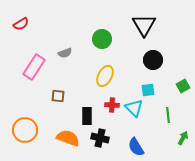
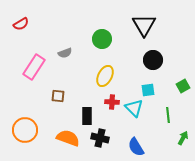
red cross: moved 3 px up
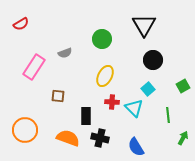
cyan square: moved 1 px up; rotated 32 degrees counterclockwise
black rectangle: moved 1 px left
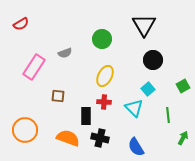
red cross: moved 8 px left
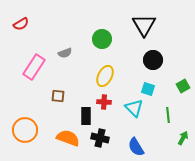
cyan square: rotated 32 degrees counterclockwise
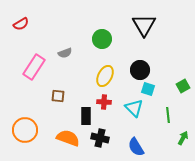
black circle: moved 13 px left, 10 px down
